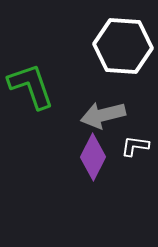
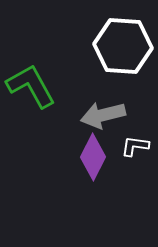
green L-shape: rotated 10 degrees counterclockwise
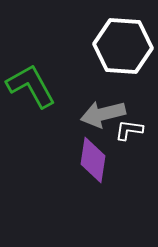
gray arrow: moved 1 px up
white L-shape: moved 6 px left, 16 px up
purple diamond: moved 3 px down; rotated 18 degrees counterclockwise
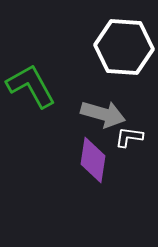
white hexagon: moved 1 px right, 1 px down
gray arrow: rotated 150 degrees counterclockwise
white L-shape: moved 7 px down
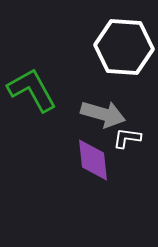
green L-shape: moved 1 px right, 4 px down
white L-shape: moved 2 px left, 1 px down
purple diamond: rotated 15 degrees counterclockwise
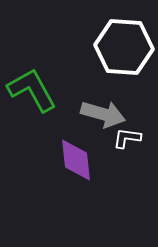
purple diamond: moved 17 px left
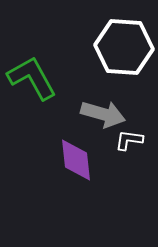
green L-shape: moved 12 px up
white L-shape: moved 2 px right, 2 px down
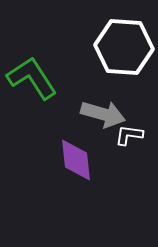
green L-shape: rotated 4 degrees counterclockwise
white L-shape: moved 5 px up
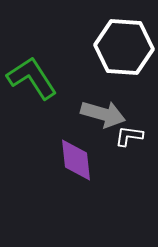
white L-shape: moved 1 px down
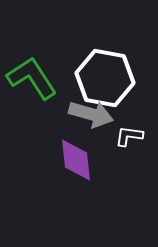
white hexagon: moved 19 px left, 31 px down; rotated 6 degrees clockwise
gray arrow: moved 12 px left
